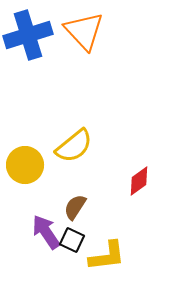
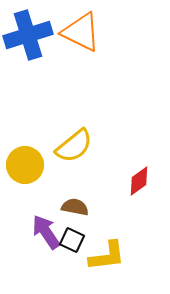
orange triangle: moved 3 px left, 1 px down; rotated 21 degrees counterclockwise
brown semicircle: rotated 68 degrees clockwise
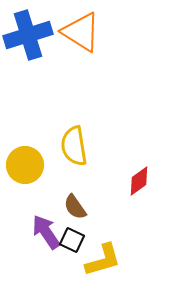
orange triangle: rotated 6 degrees clockwise
yellow semicircle: rotated 120 degrees clockwise
brown semicircle: rotated 136 degrees counterclockwise
yellow L-shape: moved 4 px left, 4 px down; rotated 9 degrees counterclockwise
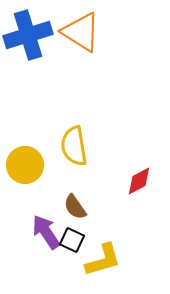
red diamond: rotated 8 degrees clockwise
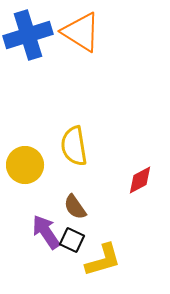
red diamond: moved 1 px right, 1 px up
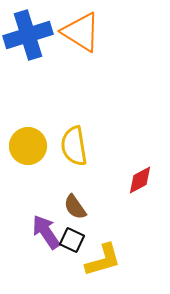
yellow circle: moved 3 px right, 19 px up
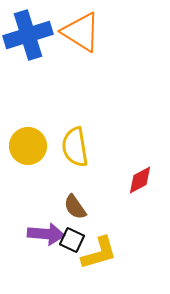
yellow semicircle: moved 1 px right, 1 px down
purple arrow: moved 2 px down; rotated 129 degrees clockwise
yellow L-shape: moved 4 px left, 7 px up
